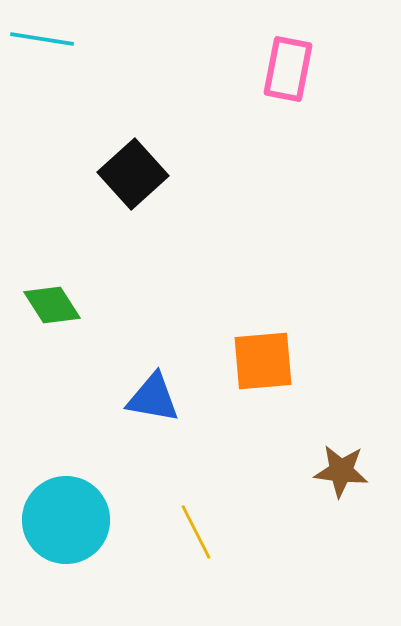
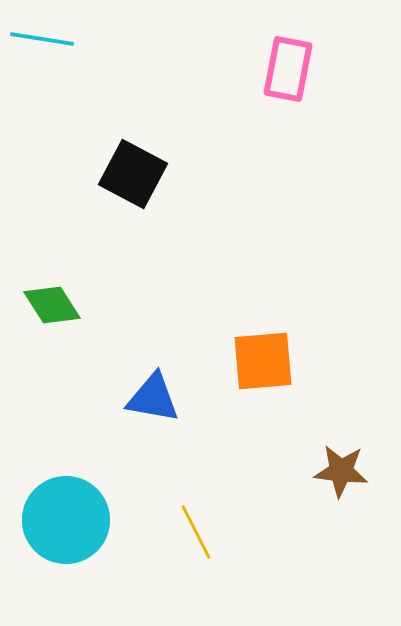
black square: rotated 20 degrees counterclockwise
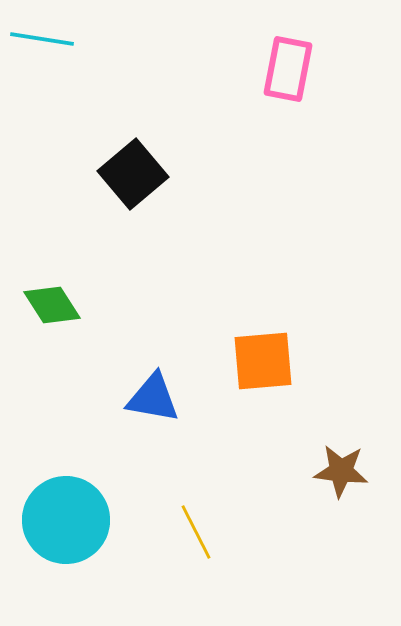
black square: rotated 22 degrees clockwise
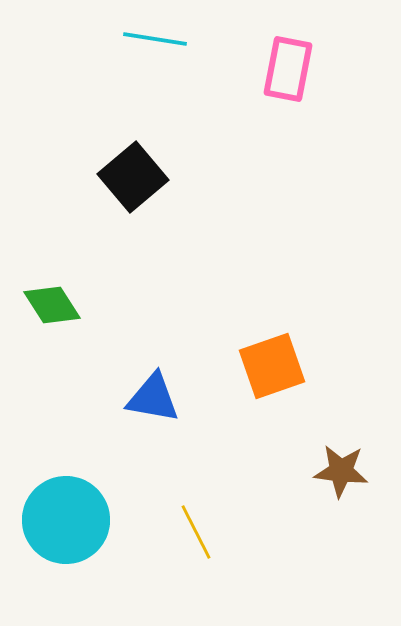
cyan line: moved 113 px right
black square: moved 3 px down
orange square: moved 9 px right, 5 px down; rotated 14 degrees counterclockwise
